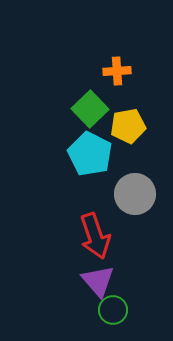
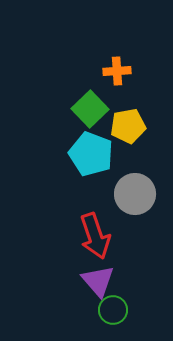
cyan pentagon: moved 1 px right; rotated 6 degrees counterclockwise
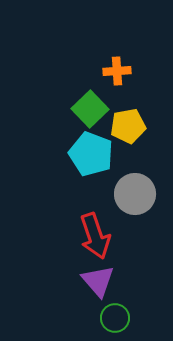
green circle: moved 2 px right, 8 px down
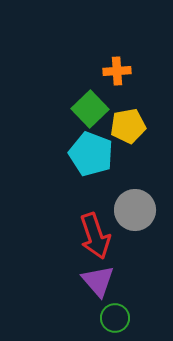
gray circle: moved 16 px down
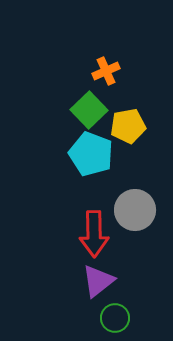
orange cross: moved 11 px left; rotated 20 degrees counterclockwise
green square: moved 1 px left, 1 px down
red arrow: moved 1 px left, 2 px up; rotated 18 degrees clockwise
purple triangle: rotated 33 degrees clockwise
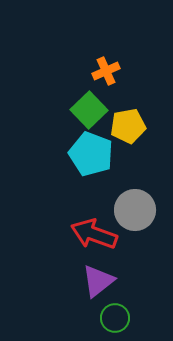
red arrow: rotated 111 degrees clockwise
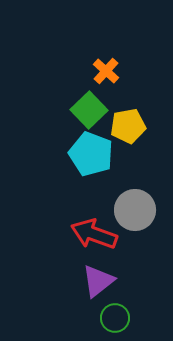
orange cross: rotated 24 degrees counterclockwise
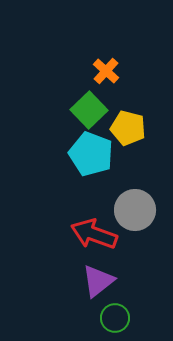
yellow pentagon: moved 2 px down; rotated 24 degrees clockwise
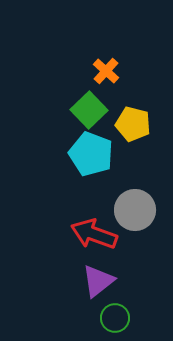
yellow pentagon: moved 5 px right, 4 px up
